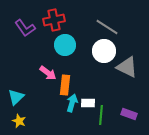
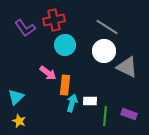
white rectangle: moved 2 px right, 2 px up
green line: moved 4 px right, 1 px down
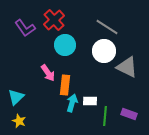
red cross: rotated 30 degrees counterclockwise
pink arrow: rotated 18 degrees clockwise
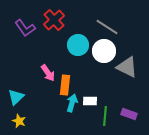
cyan circle: moved 13 px right
